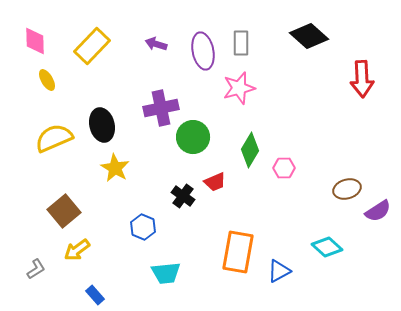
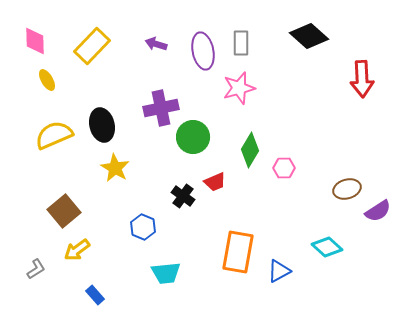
yellow semicircle: moved 3 px up
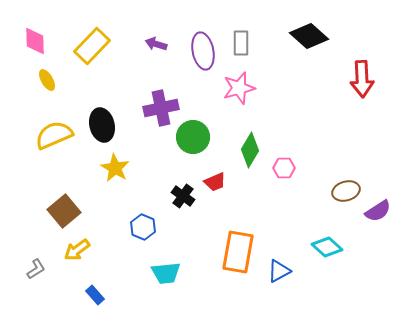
brown ellipse: moved 1 px left, 2 px down
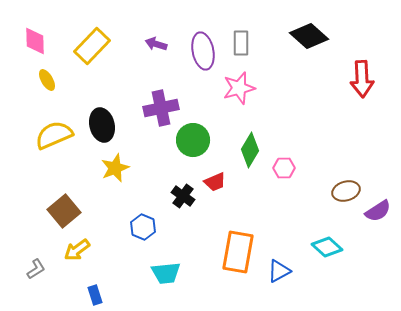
green circle: moved 3 px down
yellow star: rotated 20 degrees clockwise
blue rectangle: rotated 24 degrees clockwise
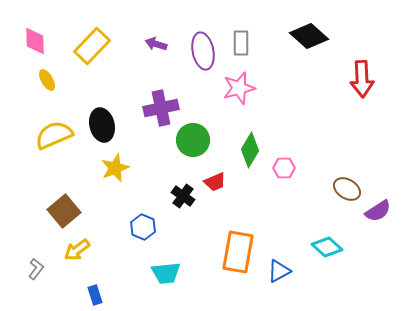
brown ellipse: moved 1 px right, 2 px up; rotated 48 degrees clockwise
gray L-shape: rotated 20 degrees counterclockwise
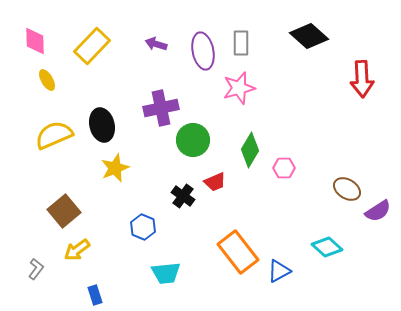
orange rectangle: rotated 48 degrees counterclockwise
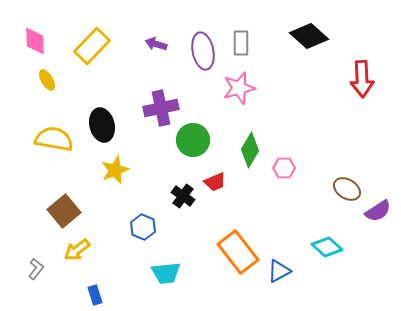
yellow semicircle: moved 4 px down; rotated 33 degrees clockwise
yellow star: moved 2 px down
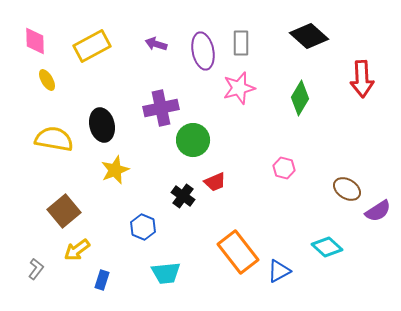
yellow rectangle: rotated 18 degrees clockwise
green diamond: moved 50 px right, 52 px up
pink hexagon: rotated 15 degrees clockwise
blue rectangle: moved 7 px right, 15 px up; rotated 36 degrees clockwise
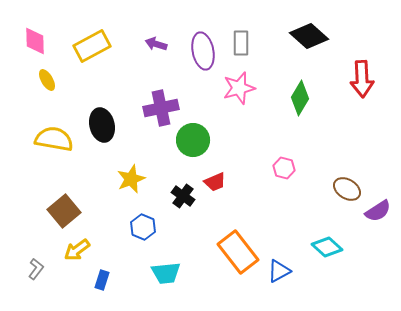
yellow star: moved 16 px right, 9 px down
